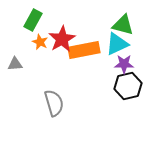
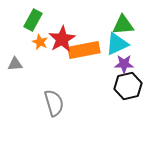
green triangle: rotated 20 degrees counterclockwise
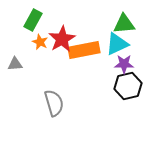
green triangle: moved 1 px right, 1 px up
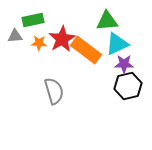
green rectangle: rotated 50 degrees clockwise
green triangle: moved 17 px left, 3 px up
orange star: moved 1 px left, 1 px down; rotated 21 degrees counterclockwise
orange rectangle: moved 2 px right; rotated 48 degrees clockwise
gray triangle: moved 28 px up
gray semicircle: moved 12 px up
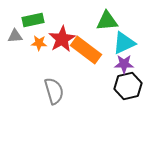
cyan triangle: moved 7 px right, 1 px up
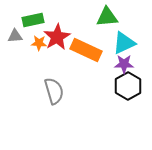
green triangle: moved 4 px up
red star: moved 5 px left, 2 px up
orange rectangle: rotated 12 degrees counterclockwise
black hexagon: rotated 16 degrees counterclockwise
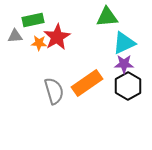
orange rectangle: moved 1 px right, 33 px down; rotated 60 degrees counterclockwise
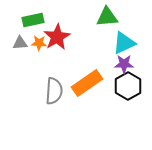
gray triangle: moved 5 px right, 7 px down
gray semicircle: rotated 20 degrees clockwise
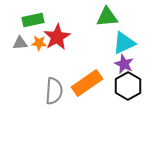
purple star: rotated 24 degrees clockwise
